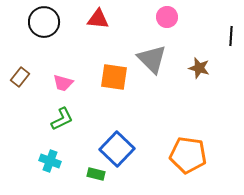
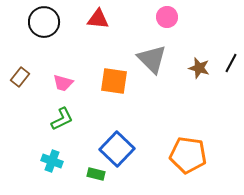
black line: moved 27 px down; rotated 24 degrees clockwise
orange square: moved 4 px down
cyan cross: moved 2 px right
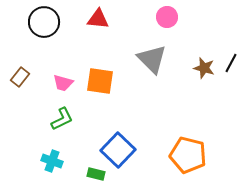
brown star: moved 5 px right
orange square: moved 14 px left
blue square: moved 1 px right, 1 px down
orange pentagon: rotated 6 degrees clockwise
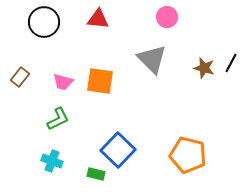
pink trapezoid: moved 1 px up
green L-shape: moved 4 px left
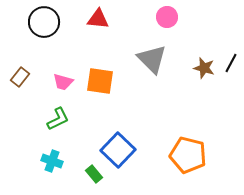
green rectangle: moved 2 px left; rotated 36 degrees clockwise
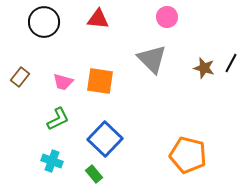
blue square: moved 13 px left, 11 px up
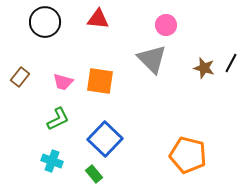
pink circle: moved 1 px left, 8 px down
black circle: moved 1 px right
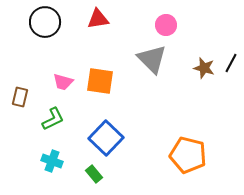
red triangle: rotated 15 degrees counterclockwise
brown rectangle: moved 20 px down; rotated 24 degrees counterclockwise
green L-shape: moved 5 px left
blue square: moved 1 px right, 1 px up
